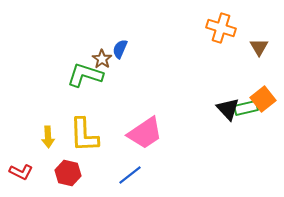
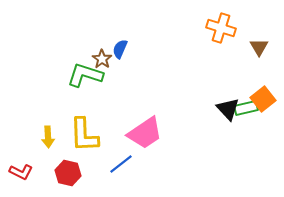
blue line: moved 9 px left, 11 px up
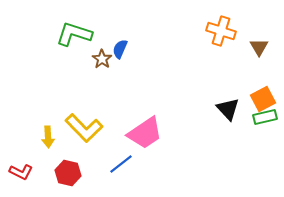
orange cross: moved 3 px down
green L-shape: moved 11 px left, 41 px up
orange square: rotated 10 degrees clockwise
green rectangle: moved 19 px right, 9 px down
yellow L-shape: moved 7 px up; rotated 42 degrees counterclockwise
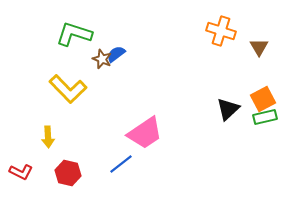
blue semicircle: moved 4 px left, 5 px down; rotated 30 degrees clockwise
brown star: rotated 12 degrees counterclockwise
black triangle: rotated 30 degrees clockwise
yellow L-shape: moved 16 px left, 39 px up
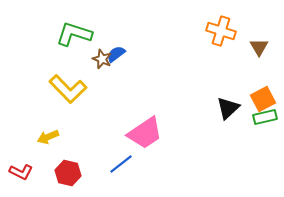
black triangle: moved 1 px up
yellow arrow: rotated 70 degrees clockwise
